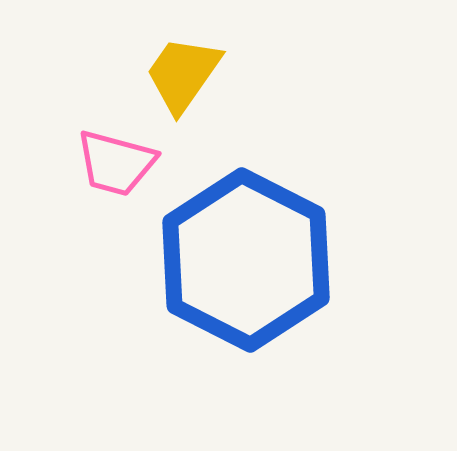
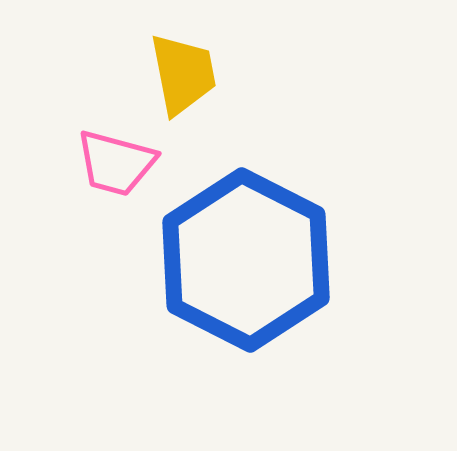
yellow trapezoid: rotated 134 degrees clockwise
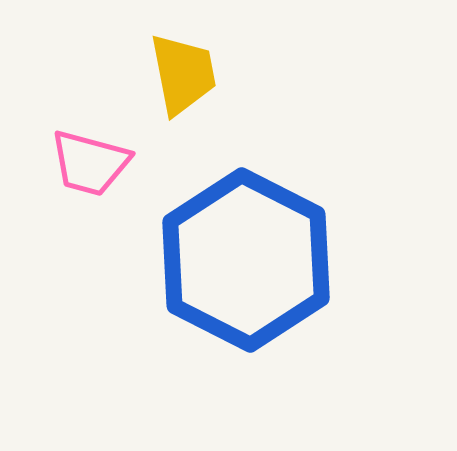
pink trapezoid: moved 26 px left
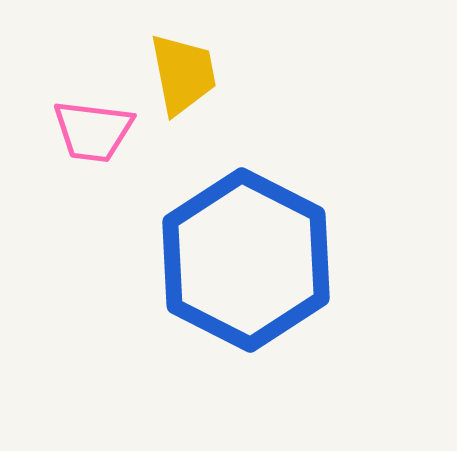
pink trapezoid: moved 3 px right, 32 px up; rotated 8 degrees counterclockwise
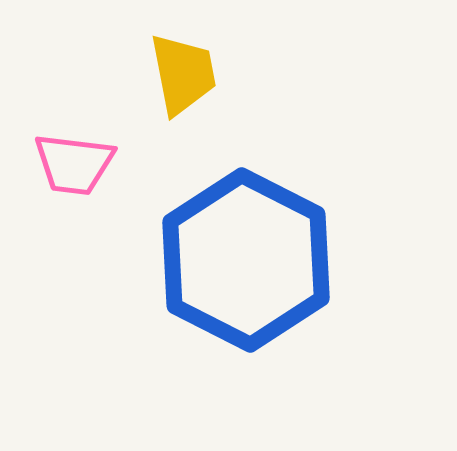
pink trapezoid: moved 19 px left, 33 px down
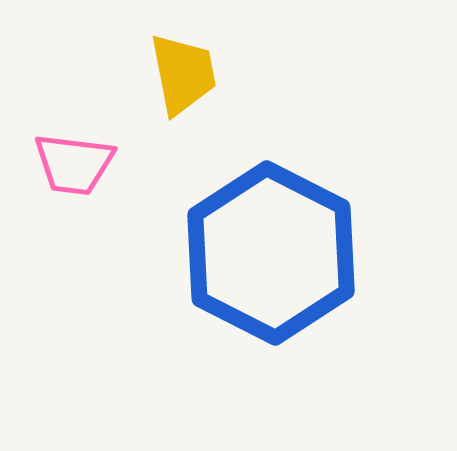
blue hexagon: moved 25 px right, 7 px up
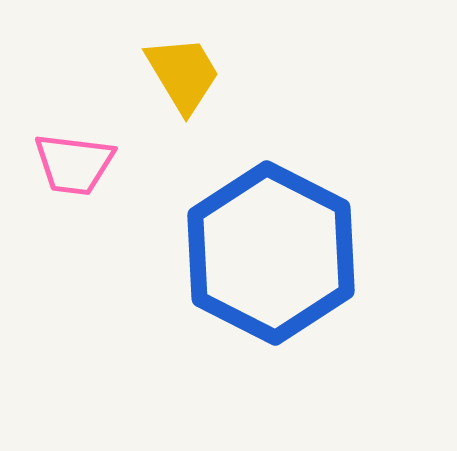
yellow trapezoid: rotated 20 degrees counterclockwise
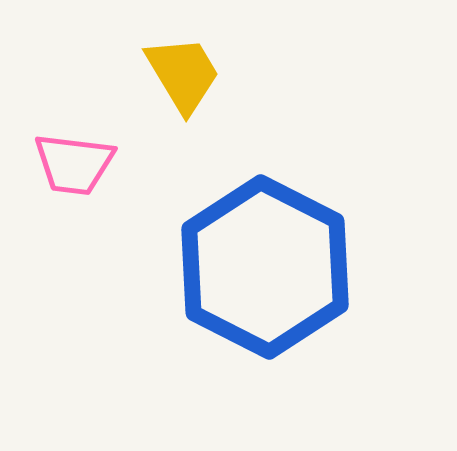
blue hexagon: moved 6 px left, 14 px down
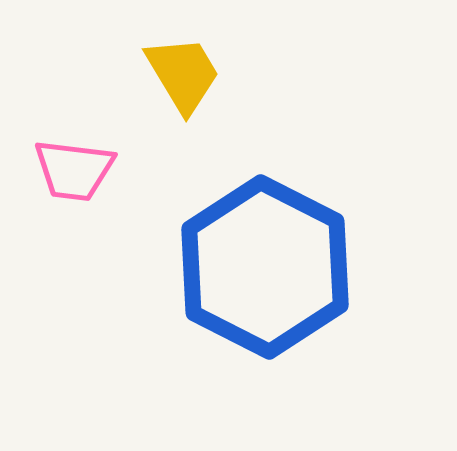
pink trapezoid: moved 6 px down
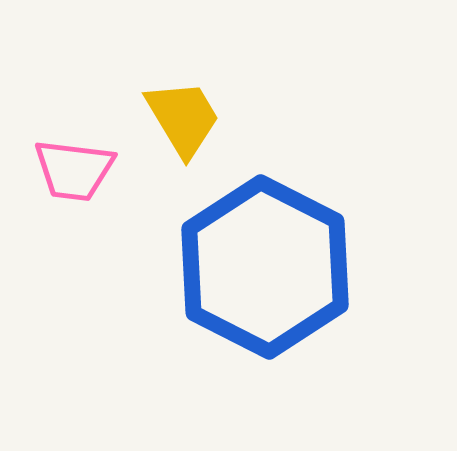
yellow trapezoid: moved 44 px down
